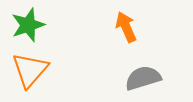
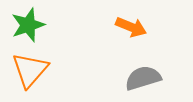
orange arrow: moved 5 px right; rotated 136 degrees clockwise
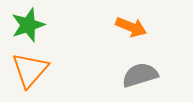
gray semicircle: moved 3 px left, 3 px up
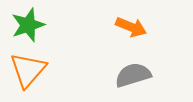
orange triangle: moved 2 px left
gray semicircle: moved 7 px left
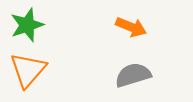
green star: moved 1 px left
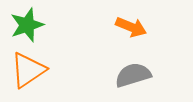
orange triangle: rotated 15 degrees clockwise
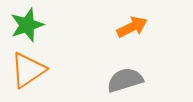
orange arrow: moved 1 px right; rotated 48 degrees counterclockwise
gray semicircle: moved 8 px left, 5 px down
